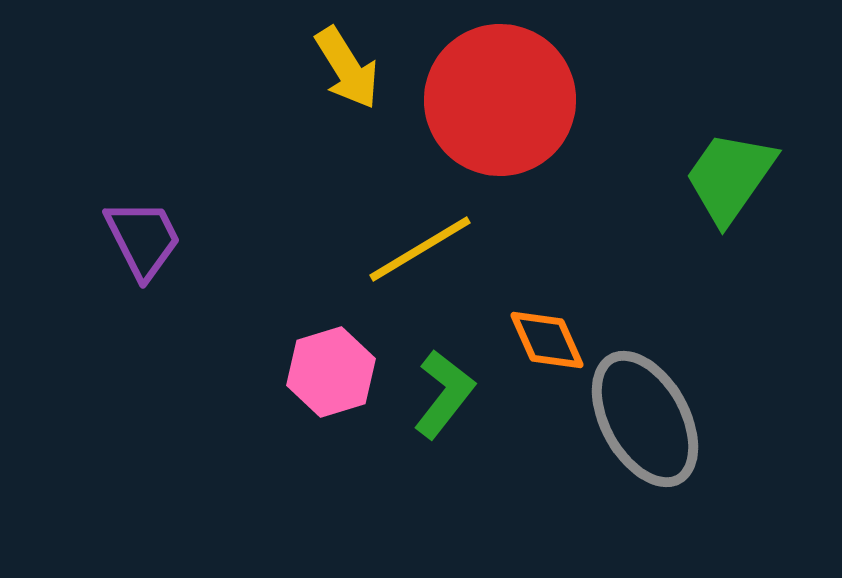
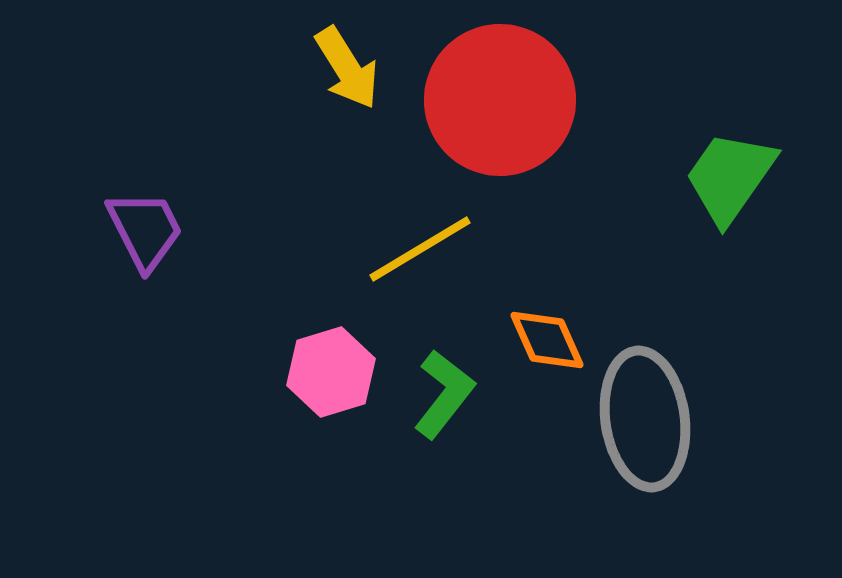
purple trapezoid: moved 2 px right, 9 px up
gray ellipse: rotated 21 degrees clockwise
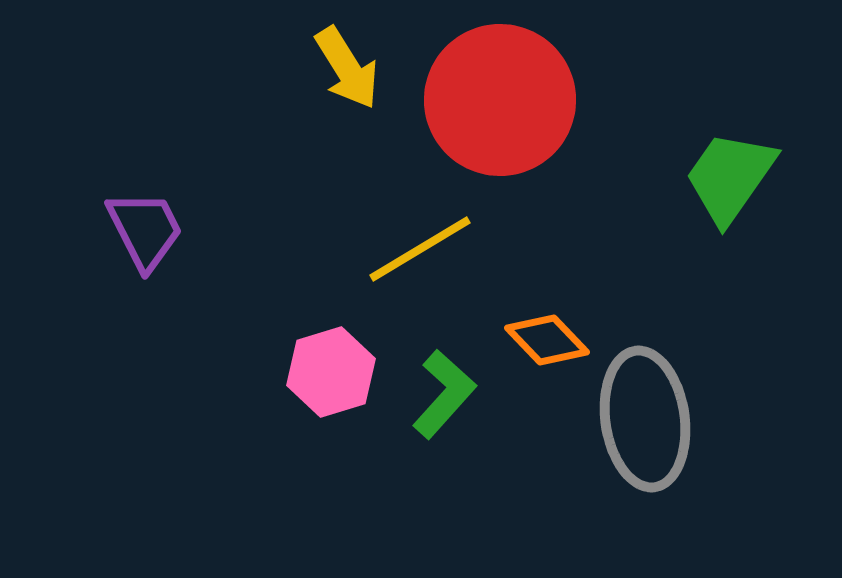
orange diamond: rotated 20 degrees counterclockwise
green L-shape: rotated 4 degrees clockwise
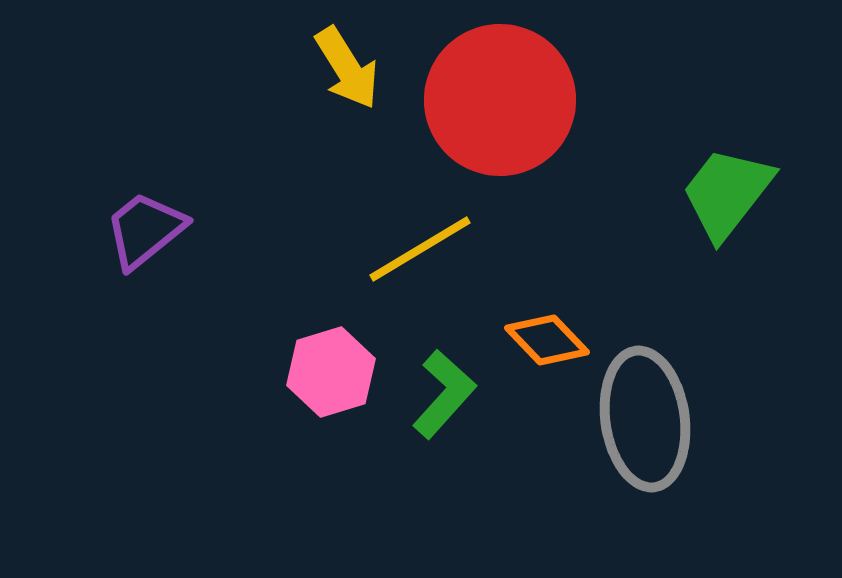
green trapezoid: moved 3 px left, 16 px down; rotated 3 degrees clockwise
purple trapezoid: rotated 102 degrees counterclockwise
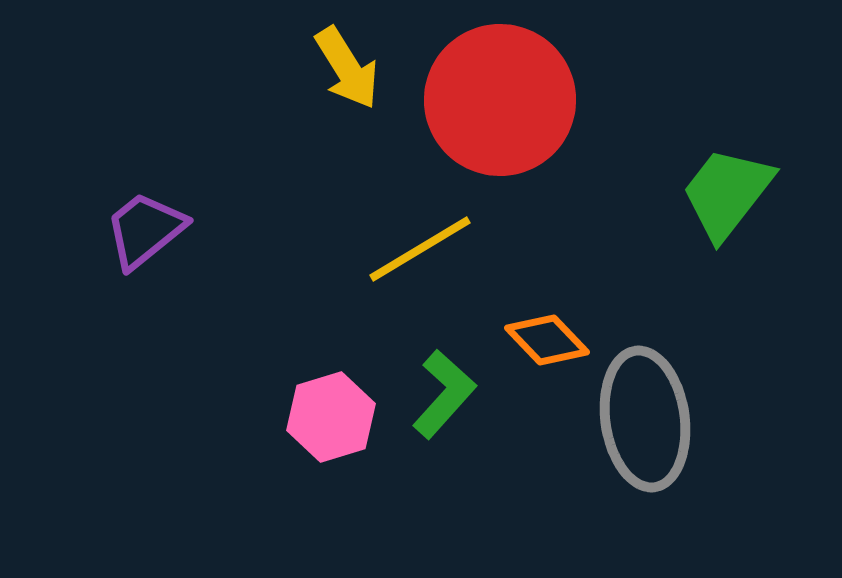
pink hexagon: moved 45 px down
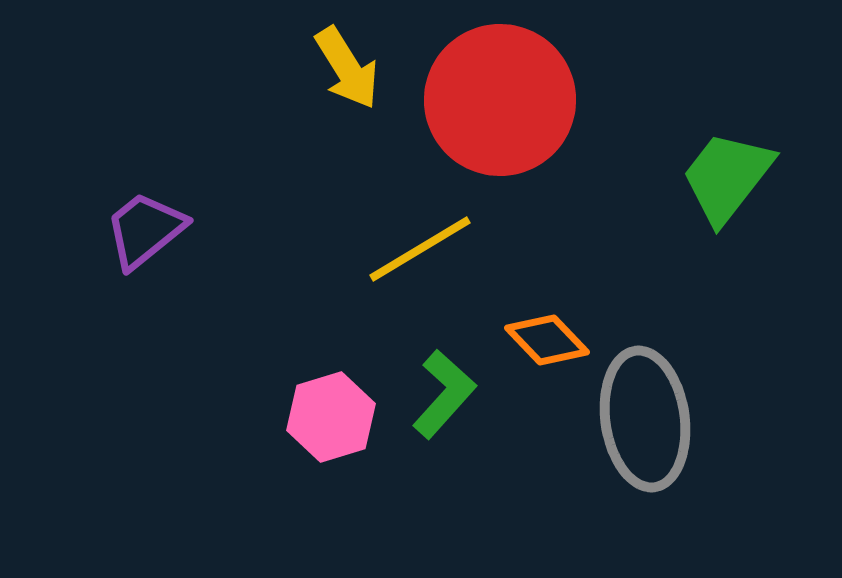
green trapezoid: moved 16 px up
